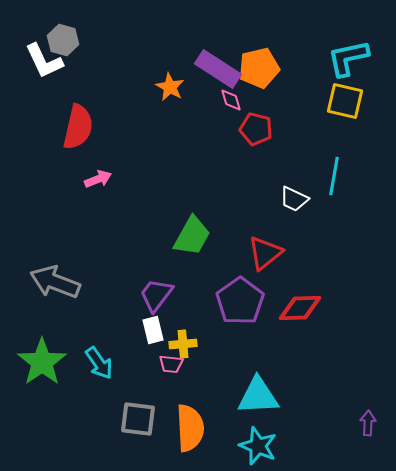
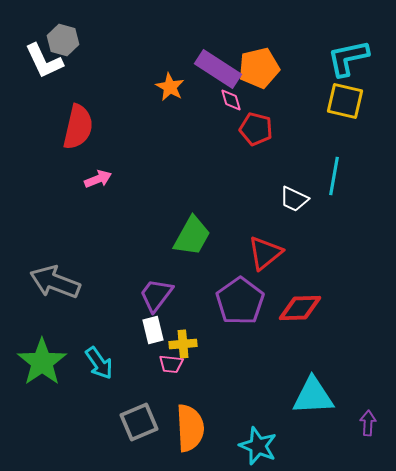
cyan triangle: moved 55 px right
gray square: moved 1 px right, 3 px down; rotated 30 degrees counterclockwise
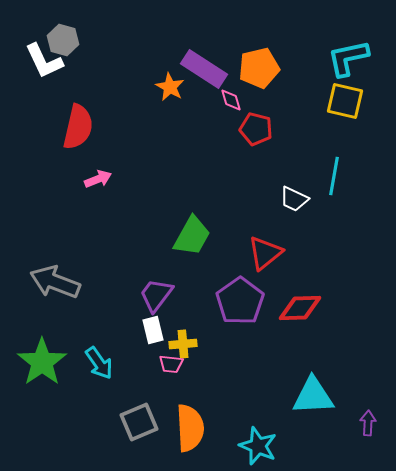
purple rectangle: moved 14 px left
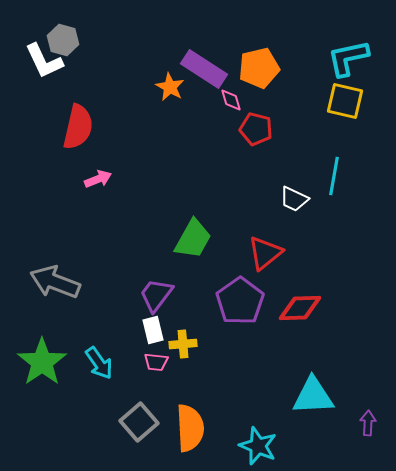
green trapezoid: moved 1 px right, 3 px down
pink trapezoid: moved 15 px left, 2 px up
gray square: rotated 18 degrees counterclockwise
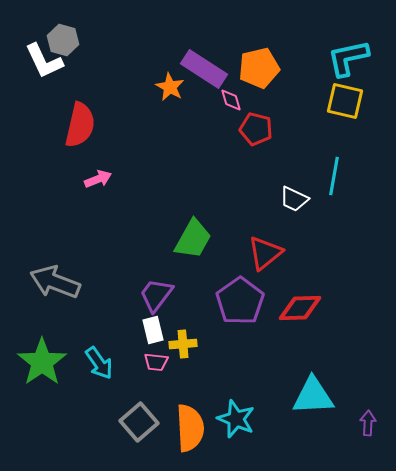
red semicircle: moved 2 px right, 2 px up
cyan star: moved 22 px left, 27 px up
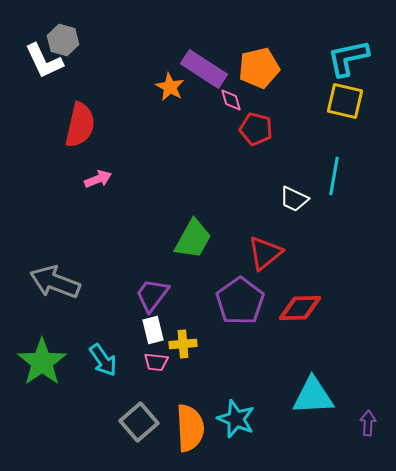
purple trapezoid: moved 4 px left
cyan arrow: moved 4 px right, 3 px up
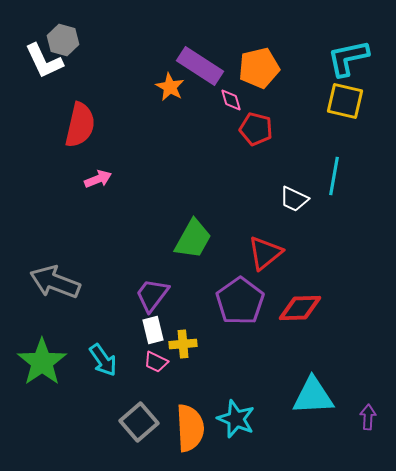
purple rectangle: moved 4 px left, 3 px up
pink trapezoid: rotated 20 degrees clockwise
purple arrow: moved 6 px up
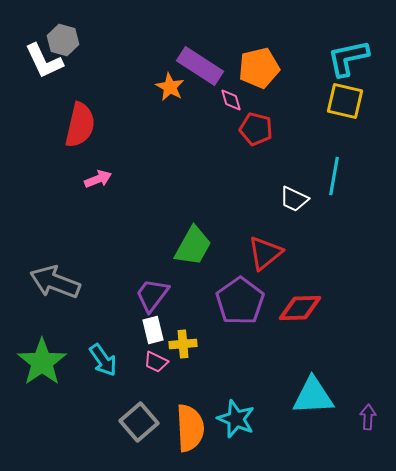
green trapezoid: moved 7 px down
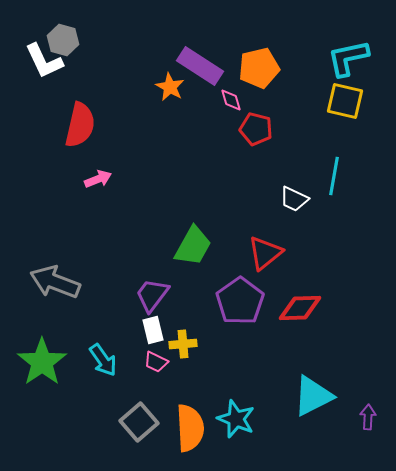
cyan triangle: rotated 24 degrees counterclockwise
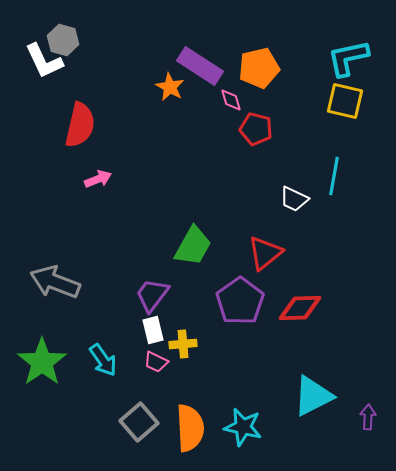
cyan star: moved 7 px right, 8 px down; rotated 9 degrees counterclockwise
